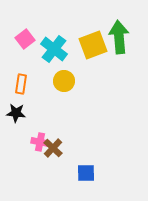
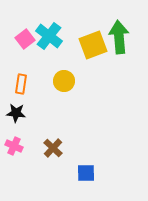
cyan cross: moved 5 px left, 13 px up
pink cross: moved 26 px left, 4 px down; rotated 12 degrees clockwise
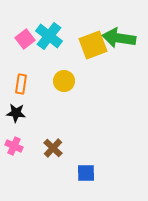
green arrow: moved 1 px down; rotated 76 degrees counterclockwise
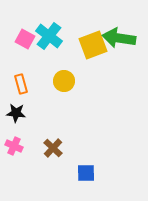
pink square: rotated 24 degrees counterclockwise
orange rectangle: rotated 24 degrees counterclockwise
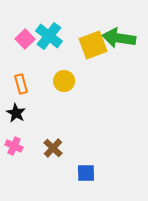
pink square: rotated 18 degrees clockwise
black star: rotated 24 degrees clockwise
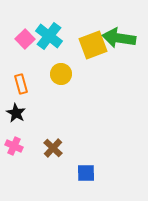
yellow circle: moved 3 px left, 7 px up
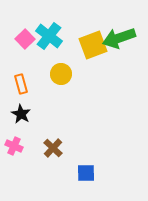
green arrow: rotated 28 degrees counterclockwise
black star: moved 5 px right, 1 px down
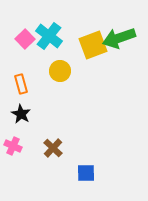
yellow circle: moved 1 px left, 3 px up
pink cross: moved 1 px left
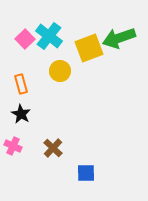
yellow square: moved 4 px left, 3 px down
